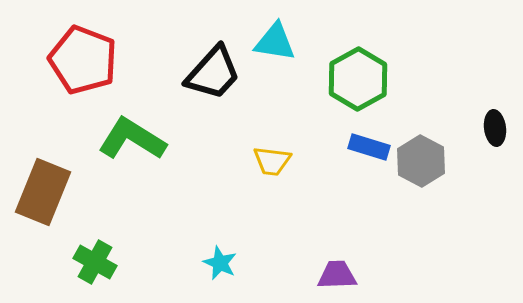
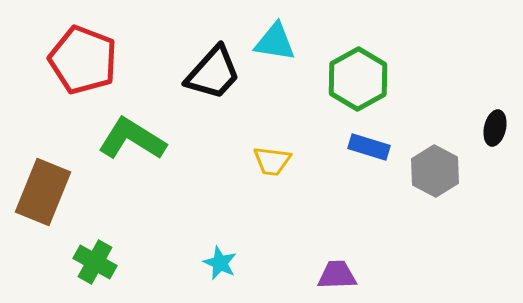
black ellipse: rotated 20 degrees clockwise
gray hexagon: moved 14 px right, 10 px down
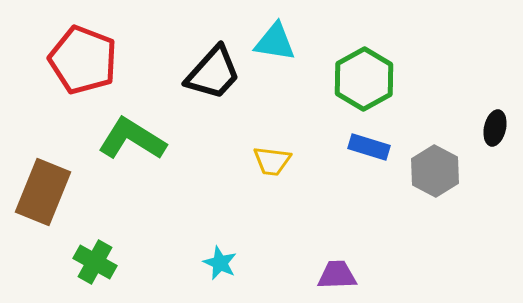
green hexagon: moved 6 px right
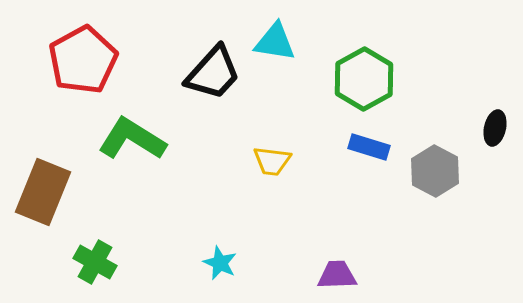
red pentagon: rotated 22 degrees clockwise
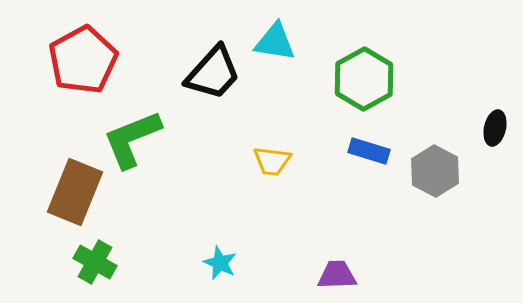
green L-shape: rotated 54 degrees counterclockwise
blue rectangle: moved 4 px down
brown rectangle: moved 32 px right
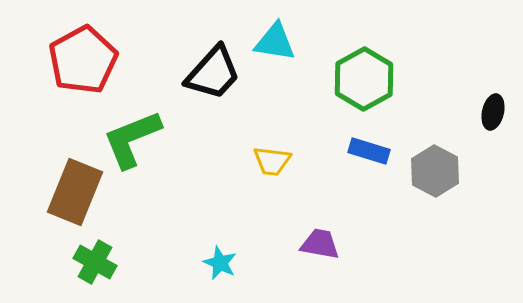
black ellipse: moved 2 px left, 16 px up
purple trapezoid: moved 17 px left, 31 px up; rotated 12 degrees clockwise
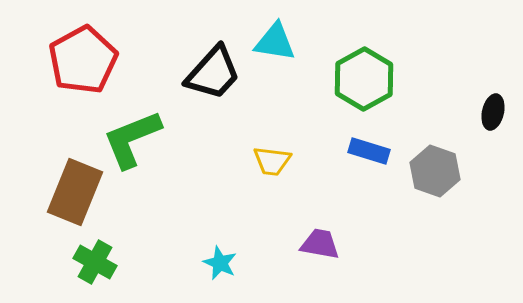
gray hexagon: rotated 9 degrees counterclockwise
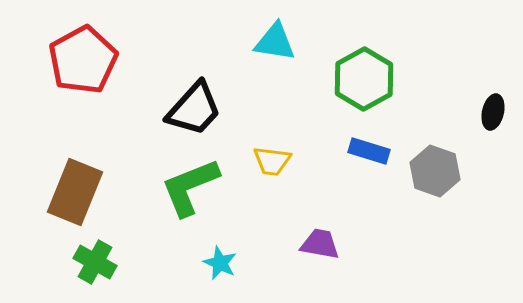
black trapezoid: moved 19 px left, 36 px down
green L-shape: moved 58 px right, 48 px down
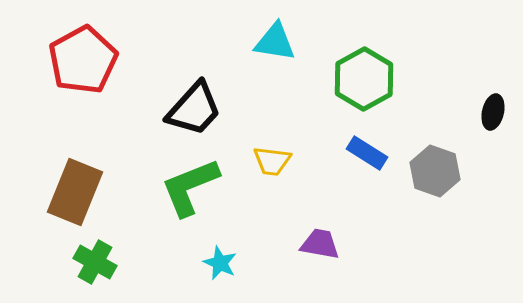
blue rectangle: moved 2 px left, 2 px down; rotated 15 degrees clockwise
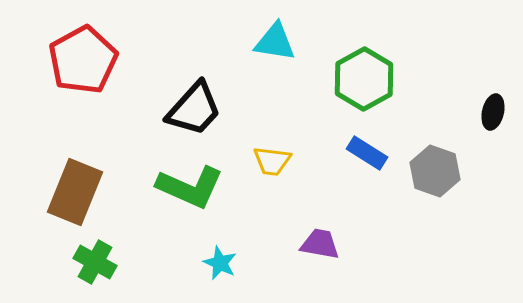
green L-shape: rotated 134 degrees counterclockwise
